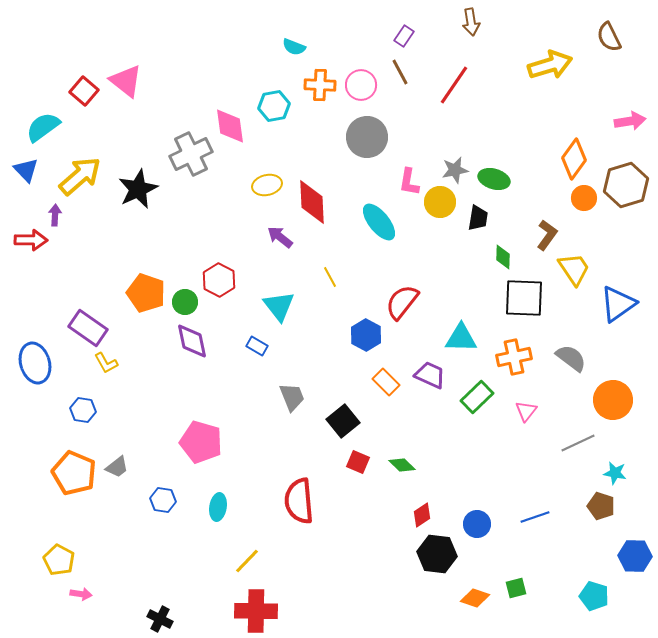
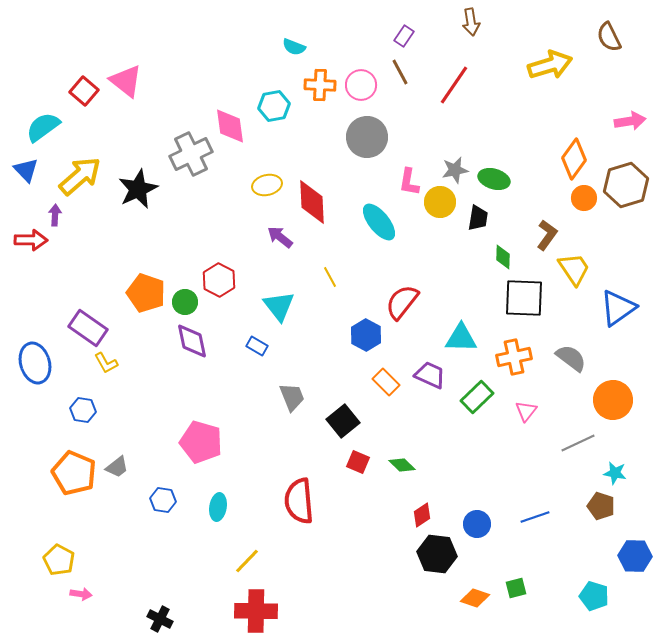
blue triangle at (618, 304): moved 4 px down
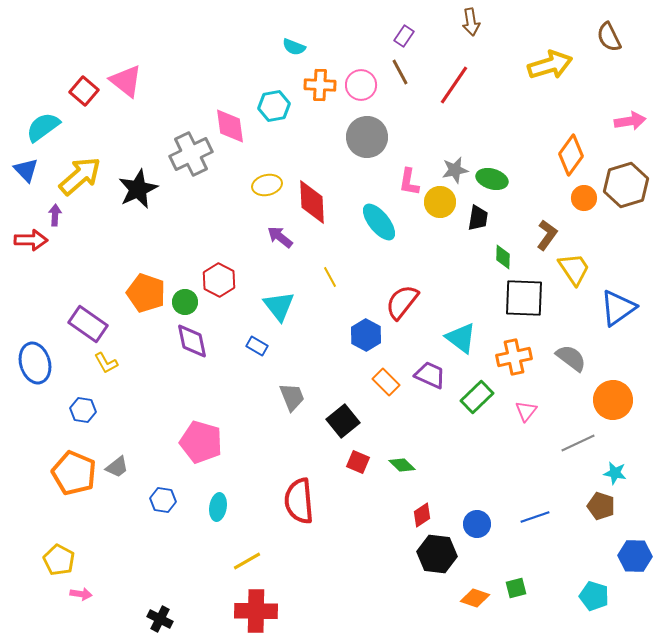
orange diamond at (574, 159): moved 3 px left, 4 px up
green ellipse at (494, 179): moved 2 px left
purple rectangle at (88, 328): moved 4 px up
cyan triangle at (461, 338): rotated 36 degrees clockwise
yellow line at (247, 561): rotated 16 degrees clockwise
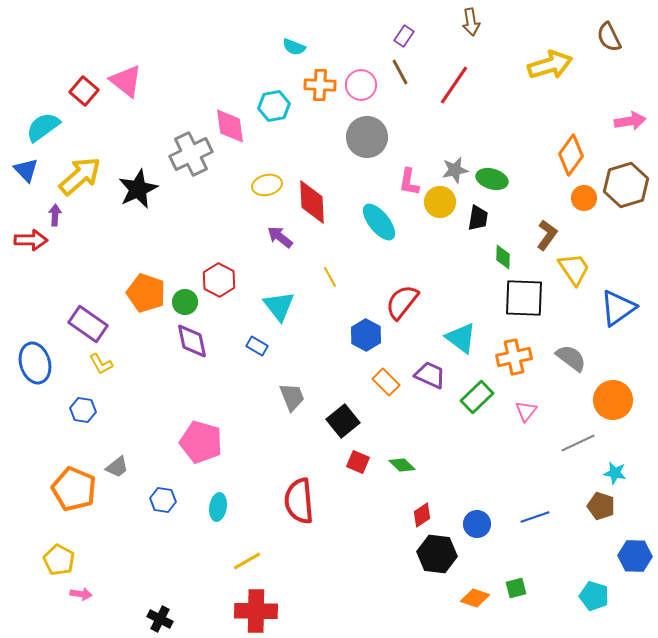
yellow L-shape at (106, 363): moved 5 px left, 1 px down
orange pentagon at (74, 473): moved 16 px down
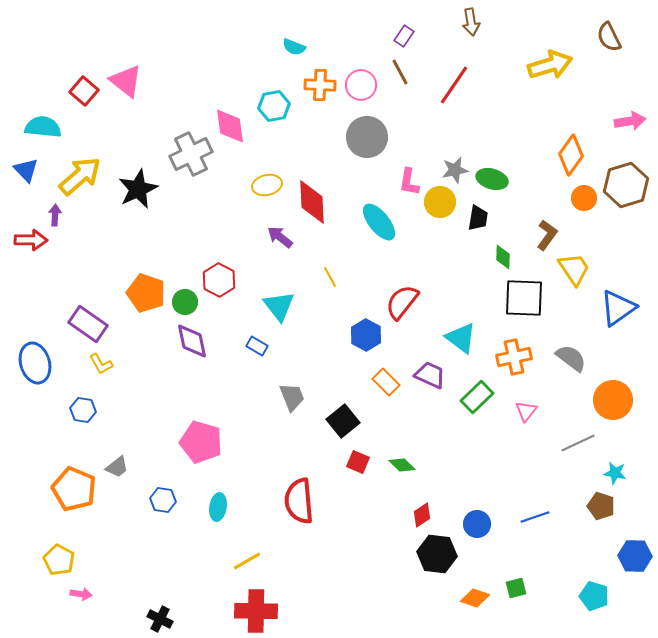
cyan semicircle at (43, 127): rotated 42 degrees clockwise
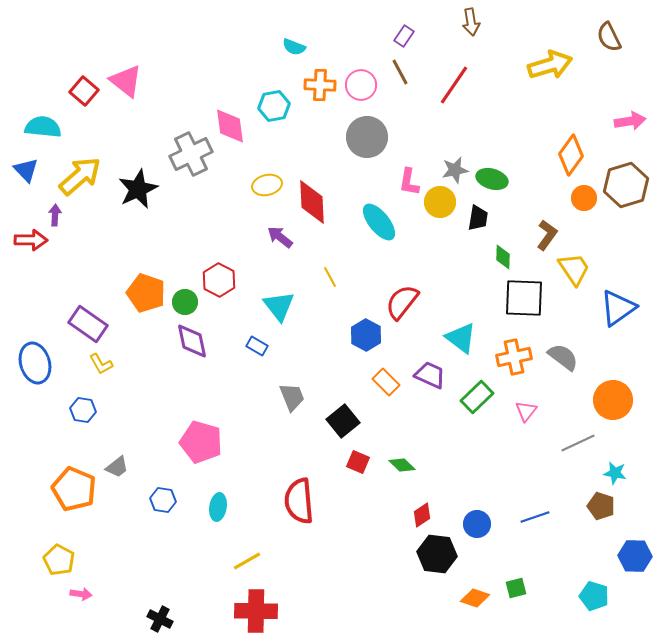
gray semicircle at (571, 358): moved 8 px left, 1 px up
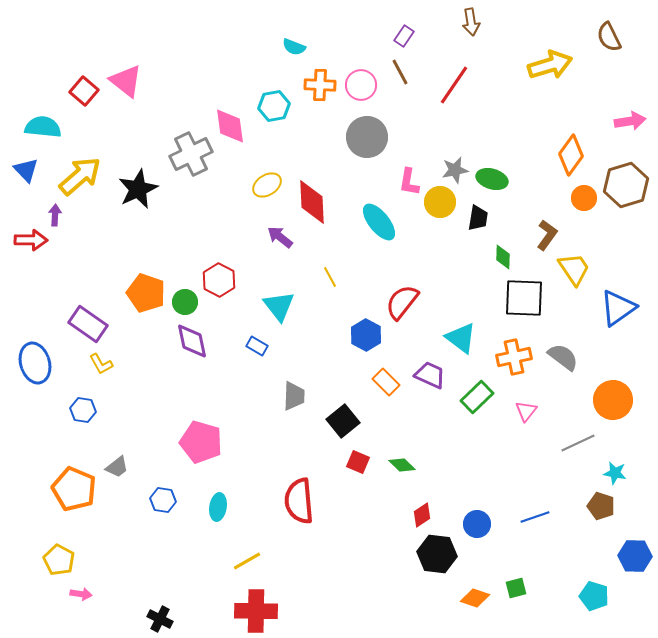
yellow ellipse at (267, 185): rotated 20 degrees counterclockwise
gray trapezoid at (292, 397): moved 2 px right, 1 px up; rotated 24 degrees clockwise
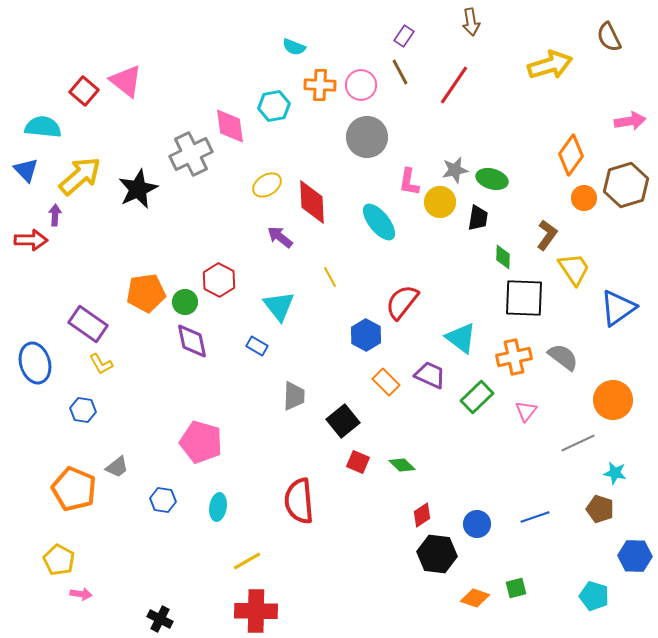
orange pentagon at (146, 293): rotated 27 degrees counterclockwise
brown pentagon at (601, 506): moved 1 px left, 3 px down
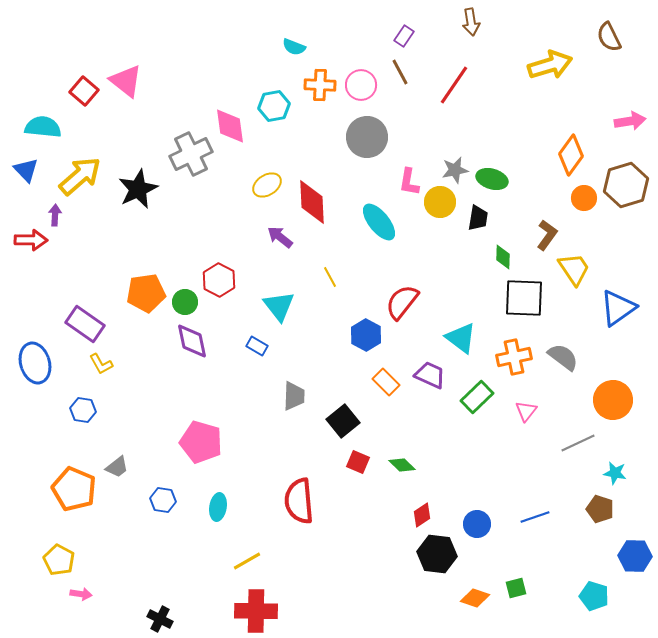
purple rectangle at (88, 324): moved 3 px left
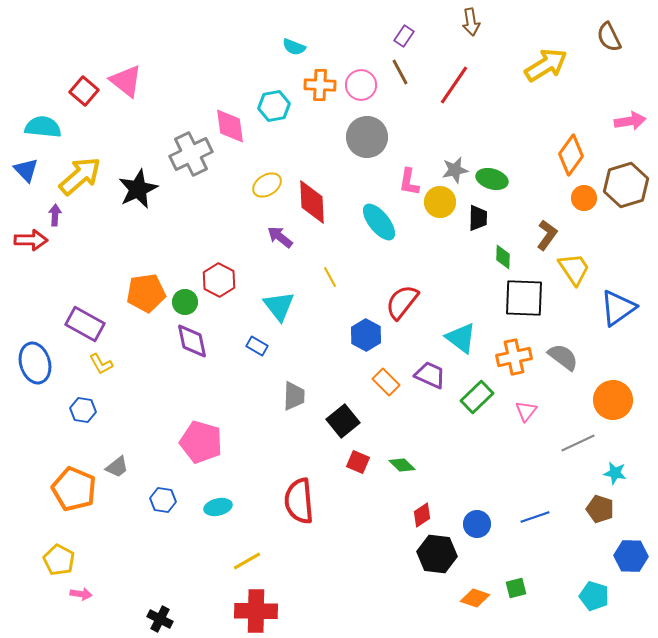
yellow arrow at (550, 65): moved 4 px left; rotated 15 degrees counterclockwise
black trapezoid at (478, 218): rotated 8 degrees counterclockwise
purple rectangle at (85, 324): rotated 6 degrees counterclockwise
cyan ellipse at (218, 507): rotated 68 degrees clockwise
blue hexagon at (635, 556): moved 4 px left
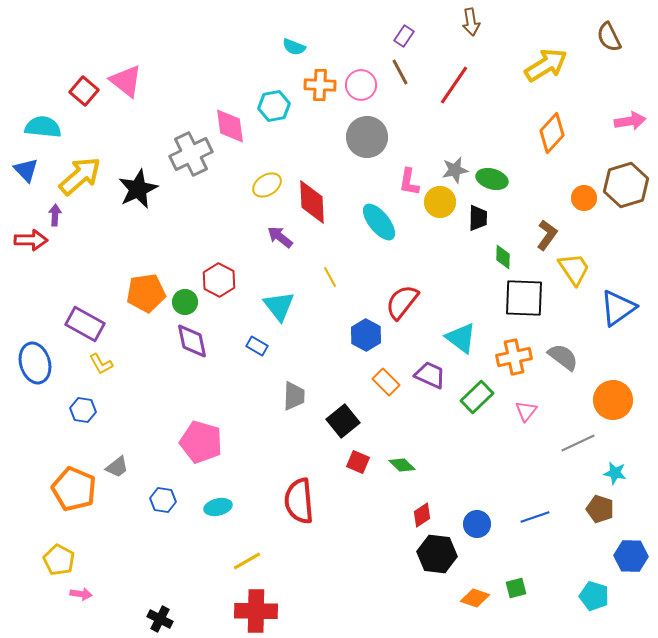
orange diamond at (571, 155): moved 19 px left, 22 px up; rotated 6 degrees clockwise
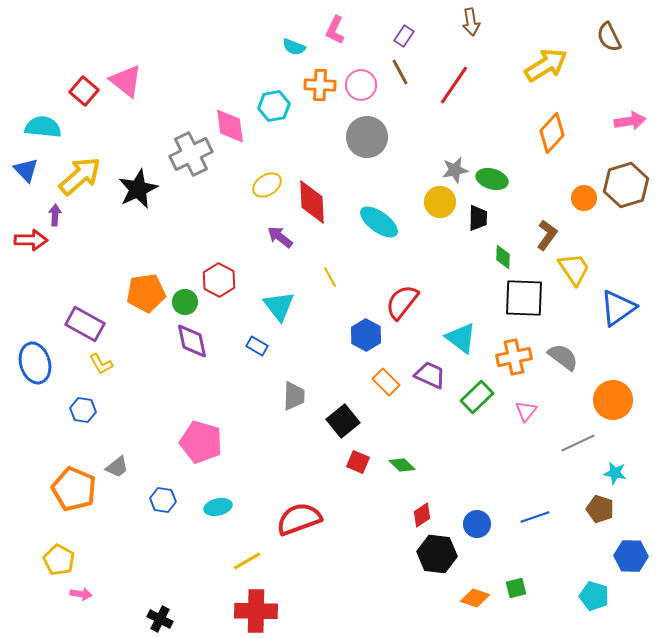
pink L-shape at (409, 182): moved 74 px left, 152 px up; rotated 16 degrees clockwise
cyan ellipse at (379, 222): rotated 15 degrees counterclockwise
red semicircle at (299, 501): moved 18 px down; rotated 75 degrees clockwise
